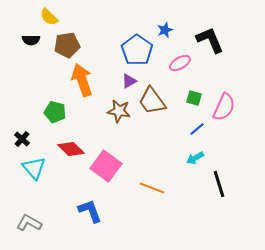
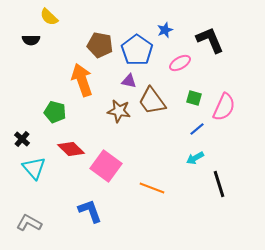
brown pentagon: moved 33 px right; rotated 20 degrees clockwise
purple triangle: rotated 42 degrees clockwise
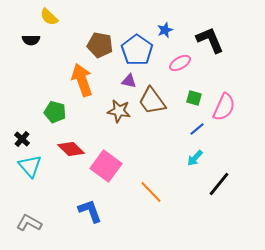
cyan arrow: rotated 18 degrees counterclockwise
cyan triangle: moved 4 px left, 2 px up
black line: rotated 56 degrees clockwise
orange line: moved 1 px left, 4 px down; rotated 25 degrees clockwise
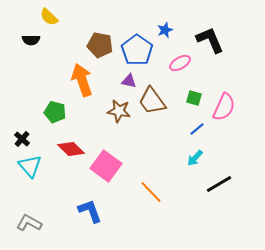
black line: rotated 20 degrees clockwise
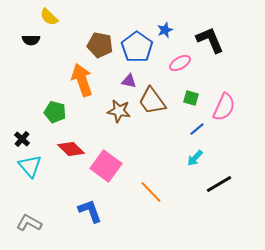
blue pentagon: moved 3 px up
green square: moved 3 px left
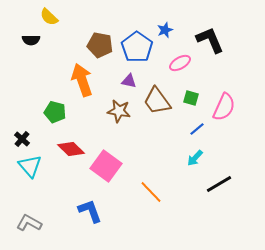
brown trapezoid: moved 5 px right
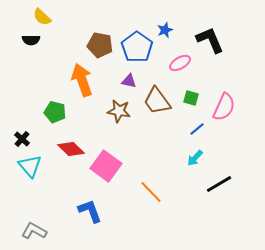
yellow semicircle: moved 7 px left
gray L-shape: moved 5 px right, 8 px down
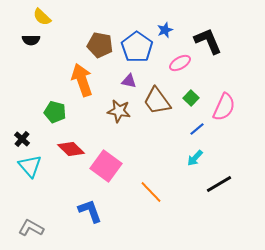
black L-shape: moved 2 px left, 1 px down
green square: rotated 28 degrees clockwise
gray L-shape: moved 3 px left, 3 px up
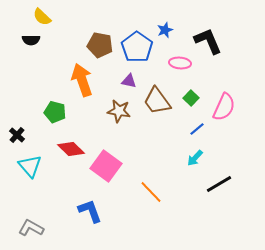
pink ellipse: rotated 35 degrees clockwise
black cross: moved 5 px left, 4 px up
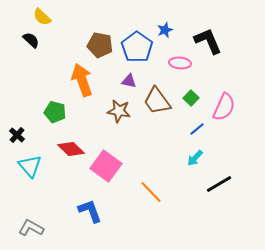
black semicircle: rotated 138 degrees counterclockwise
